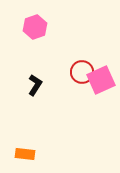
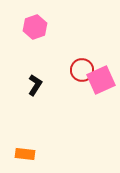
red circle: moved 2 px up
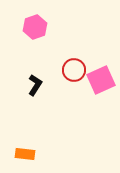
red circle: moved 8 px left
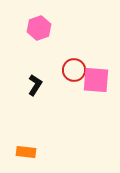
pink hexagon: moved 4 px right, 1 px down
pink square: moved 5 px left; rotated 28 degrees clockwise
orange rectangle: moved 1 px right, 2 px up
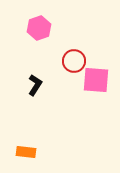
red circle: moved 9 px up
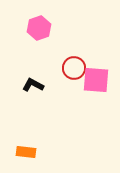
red circle: moved 7 px down
black L-shape: moved 2 px left; rotated 95 degrees counterclockwise
